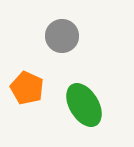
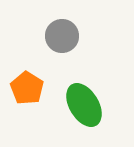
orange pentagon: rotated 8 degrees clockwise
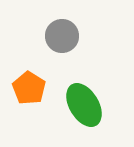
orange pentagon: moved 2 px right
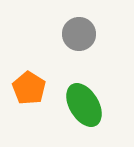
gray circle: moved 17 px right, 2 px up
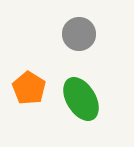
green ellipse: moved 3 px left, 6 px up
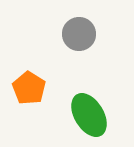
green ellipse: moved 8 px right, 16 px down
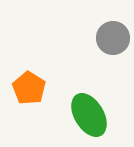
gray circle: moved 34 px right, 4 px down
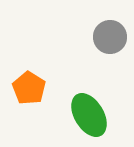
gray circle: moved 3 px left, 1 px up
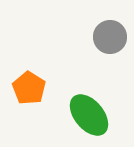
green ellipse: rotated 9 degrees counterclockwise
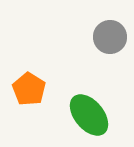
orange pentagon: moved 1 px down
